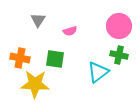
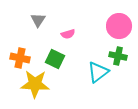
pink semicircle: moved 2 px left, 3 px down
green cross: moved 1 px left, 1 px down
green square: rotated 18 degrees clockwise
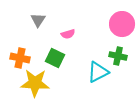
pink circle: moved 3 px right, 2 px up
green square: moved 1 px up
cyan triangle: rotated 10 degrees clockwise
yellow star: moved 1 px up
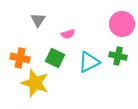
cyan triangle: moved 9 px left, 10 px up
yellow star: rotated 16 degrees clockwise
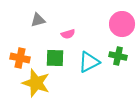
gray triangle: rotated 42 degrees clockwise
green square: rotated 24 degrees counterclockwise
yellow star: moved 1 px right
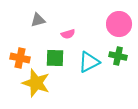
pink circle: moved 3 px left
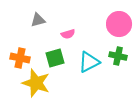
green square: rotated 18 degrees counterclockwise
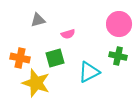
cyan triangle: moved 10 px down
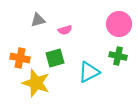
pink semicircle: moved 3 px left, 4 px up
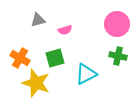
pink circle: moved 2 px left
orange cross: rotated 18 degrees clockwise
cyan triangle: moved 3 px left, 2 px down
